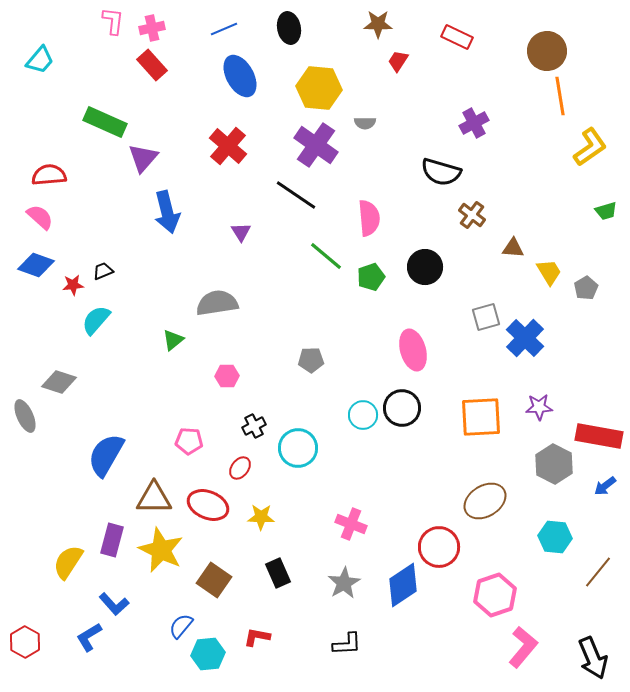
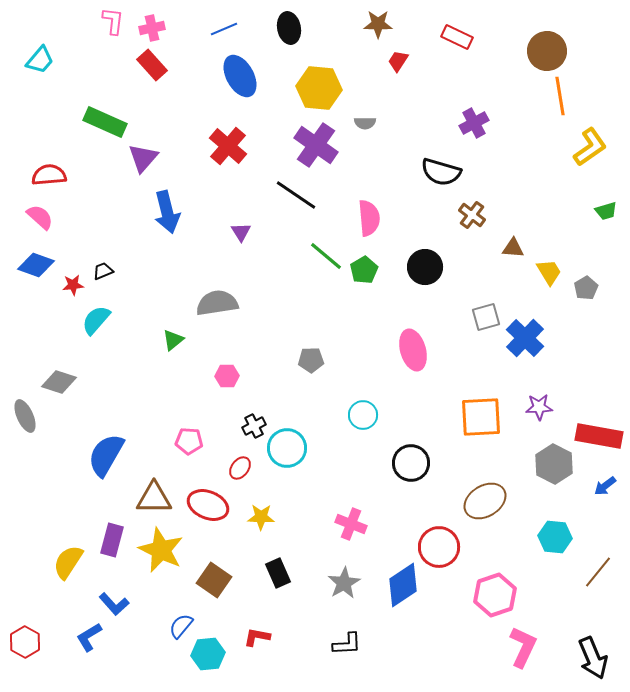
green pentagon at (371, 277): moved 7 px left, 7 px up; rotated 12 degrees counterclockwise
black circle at (402, 408): moved 9 px right, 55 px down
cyan circle at (298, 448): moved 11 px left
pink L-shape at (523, 647): rotated 15 degrees counterclockwise
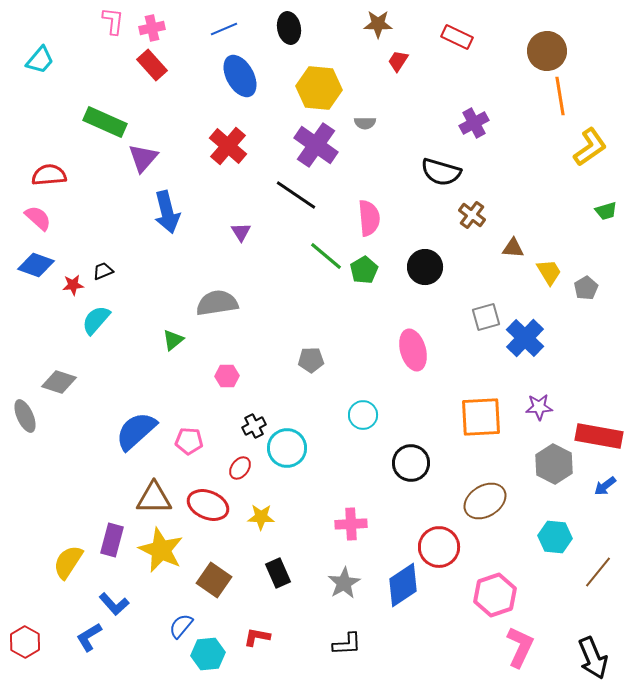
pink semicircle at (40, 217): moved 2 px left, 1 px down
blue semicircle at (106, 455): moved 30 px right, 24 px up; rotated 18 degrees clockwise
pink cross at (351, 524): rotated 24 degrees counterclockwise
pink L-shape at (523, 647): moved 3 px left
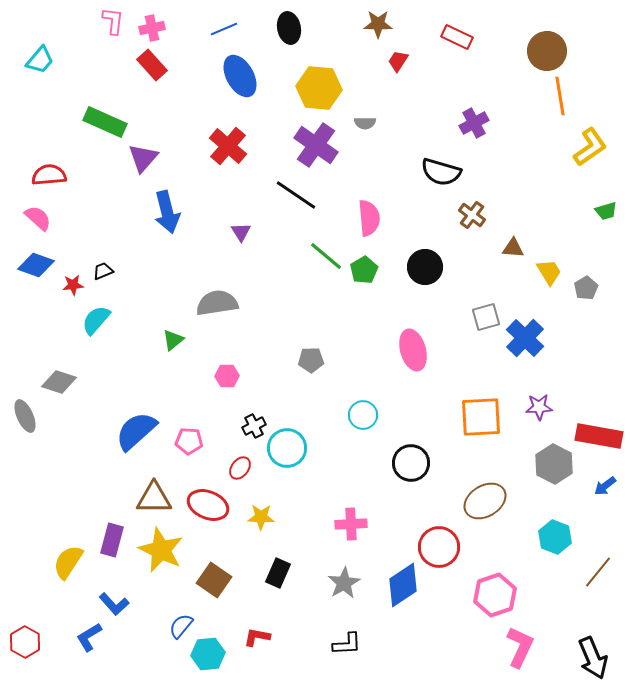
cyan hexagon at (555, 537): rotated 16 degrees clockwise
black rectangle at (278, 573): rotated 48 degrees clockwise
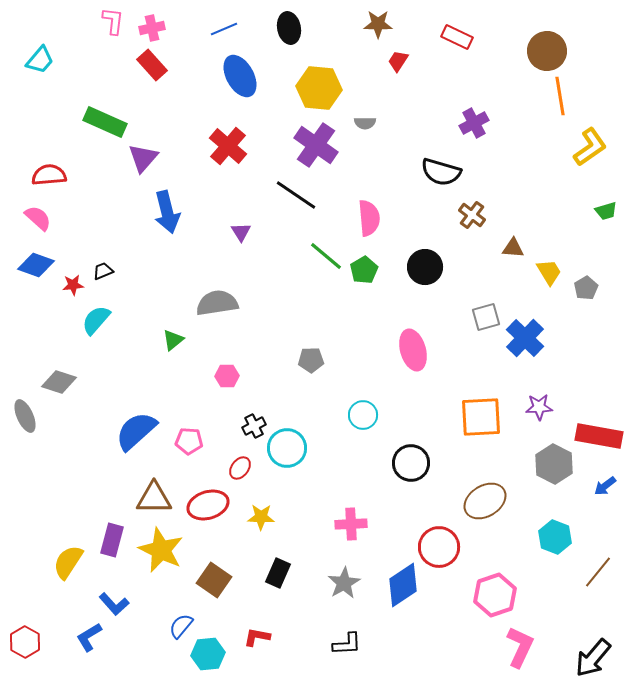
red ellipse at (208, 505): rotated 39 degrees counterclockwise
black arrow at (593, 658): rotated 63 degrees clockwise
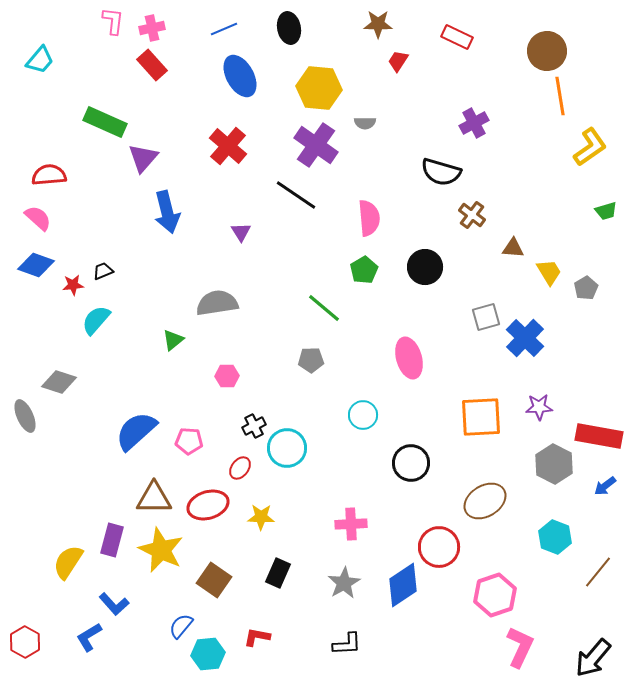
green line at (326, 256): moved 2 px left, 52 px down
pink ellipse at (413, 350): moved 4 px left, 8 px down
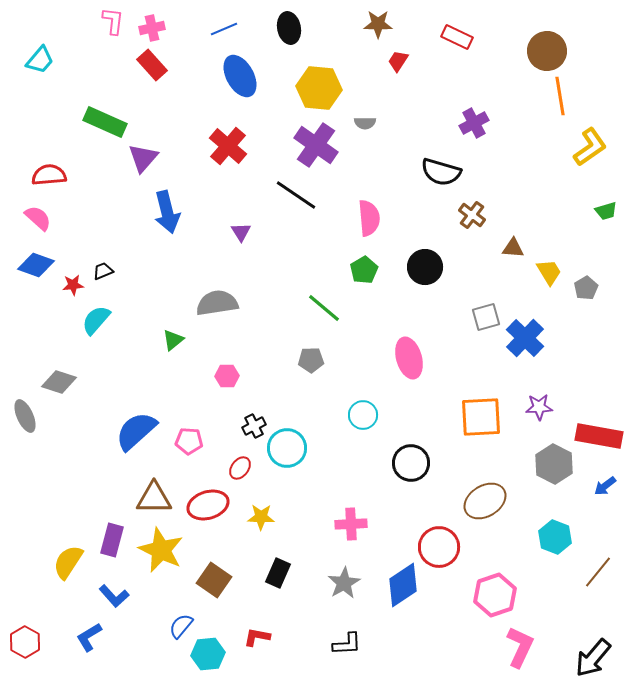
blue L-shape at (114, 604): moved 8 px up
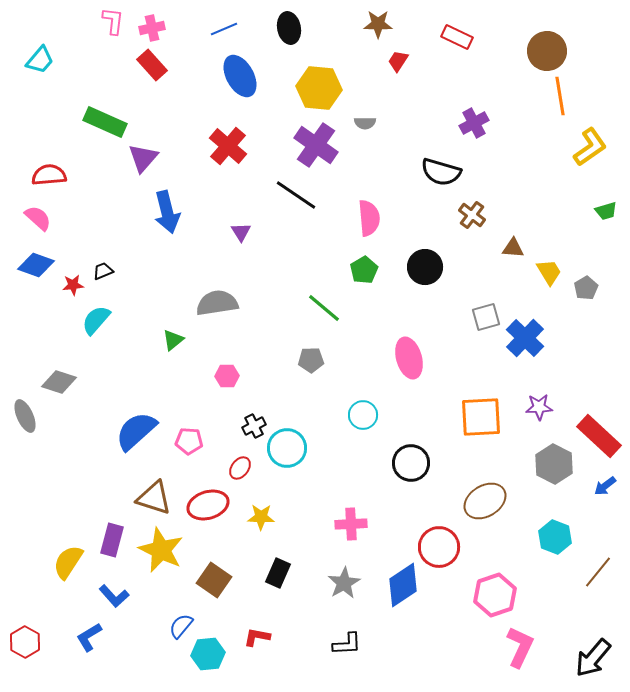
red rectangle at (599, 436): rotated 33 degrees clockwise
brown triangle at (154, 498): rotated 18 degrees clockwise
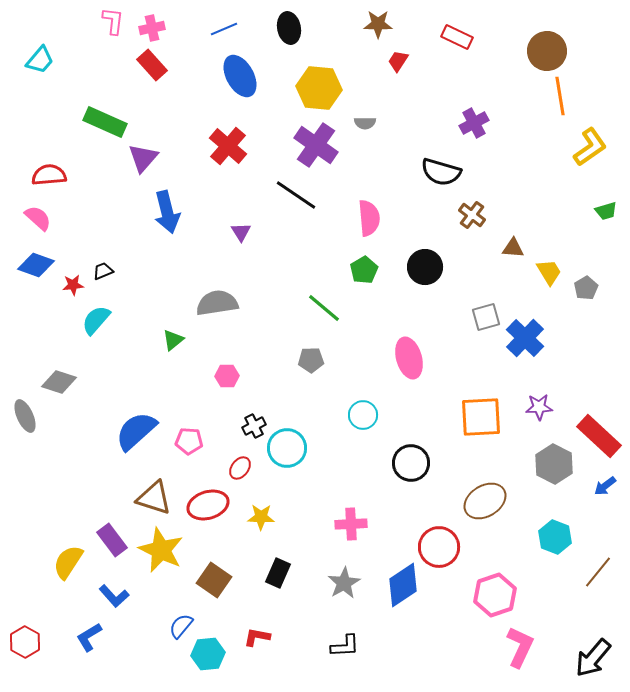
purple rectangle at (112, 540): rotated 52 degrees counterclockwise
black L-shape at (347, 644): moved 2 px left, 2 px down
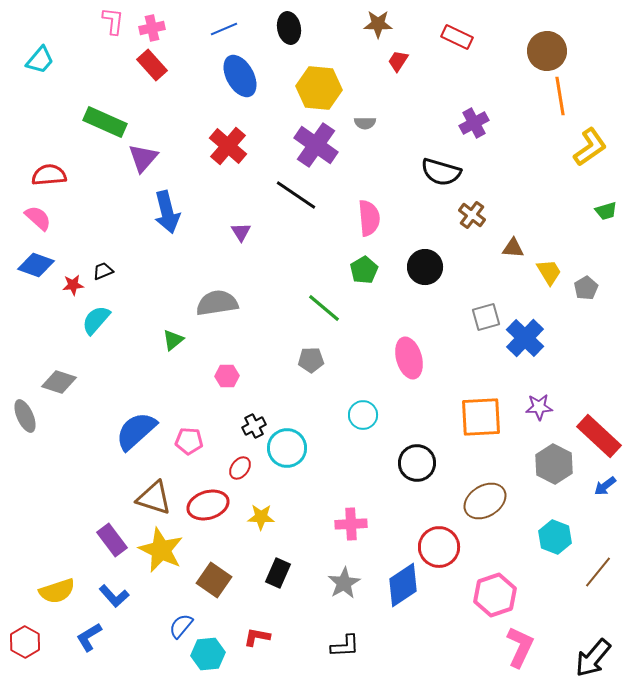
black circle at (411, 463): moved 6 px right
yellow semicircle at (68, 562): moved 11 px left, 29 px down; rotated 141 degrees counterclockwise
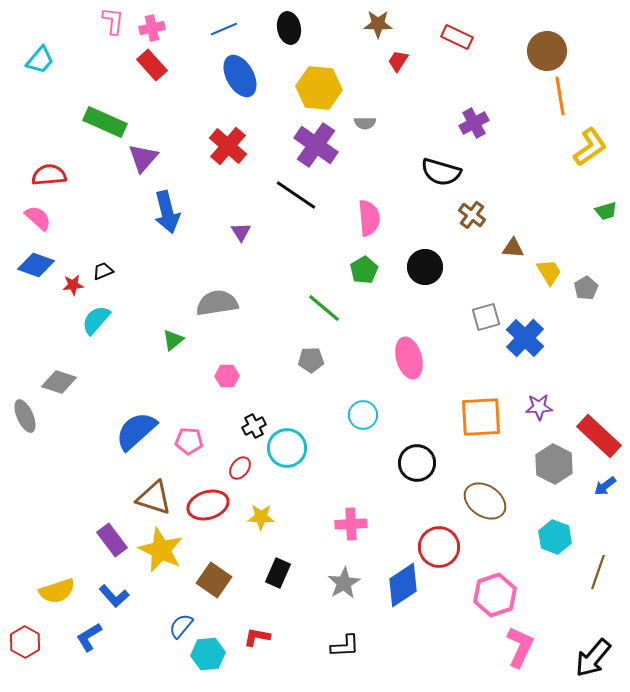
brown ellipse at (485, 501): rotated 66 degrees clockwise
brown line at (598, 572): rotated 20 degrees counterclockwise
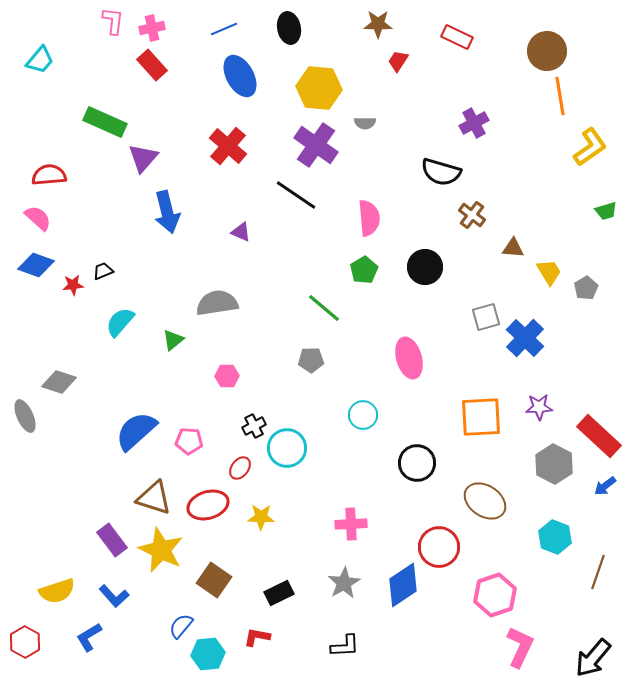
purple triangle at (241, 232): rotated 35 degrees counterclockwise
cyan semicircle at (96, 320): moved 24 px right, 2 px down
black rectangle at (278, 573): moved 1 px right, 20 px down; rotated 40 degrees clockwise
